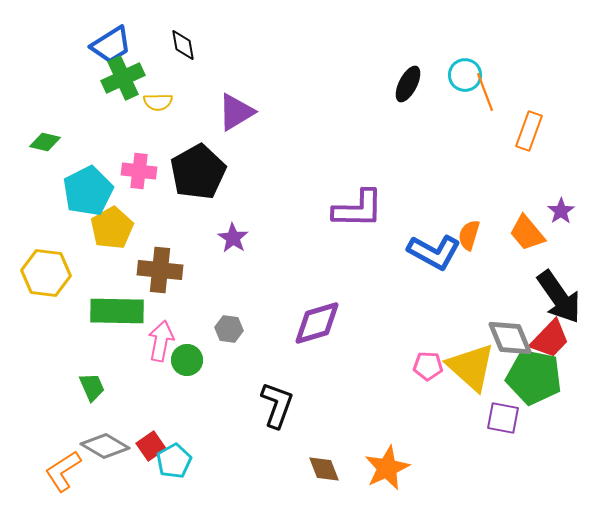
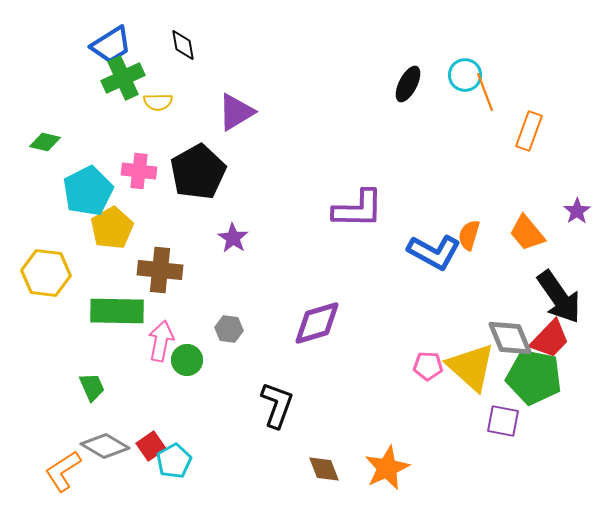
purple star at (561, 211): moved 16 px right
purple square at (503, 418): moved 3 px down
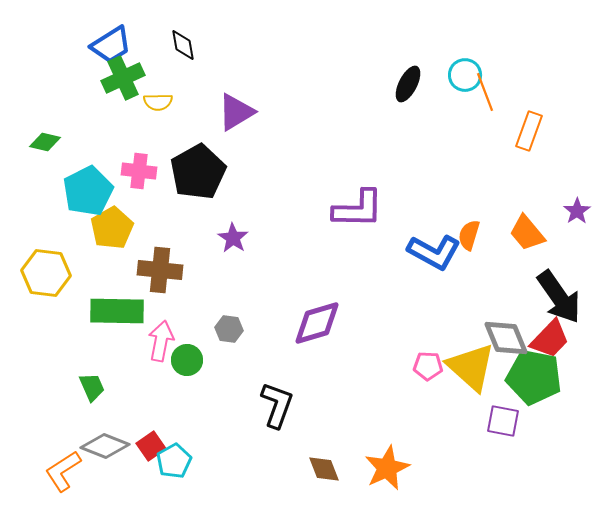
gray diamond at (510, 338): moved 4 px left
gray diamond at (105, 446): rotated 9 degrees counterclockwise
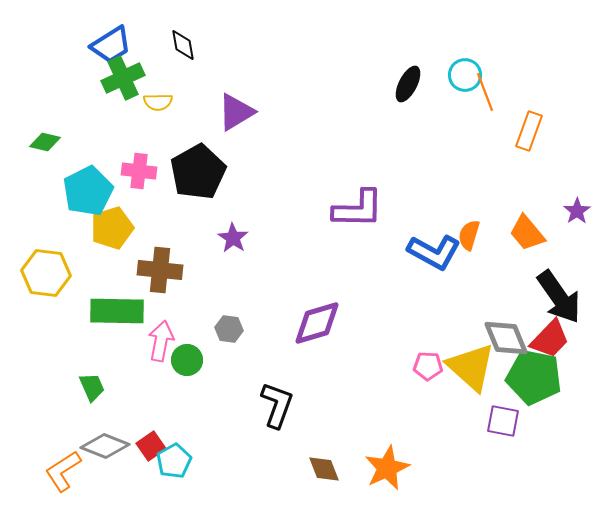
yellow pentagon at (112, 228): rotated 12 degrees clockwise
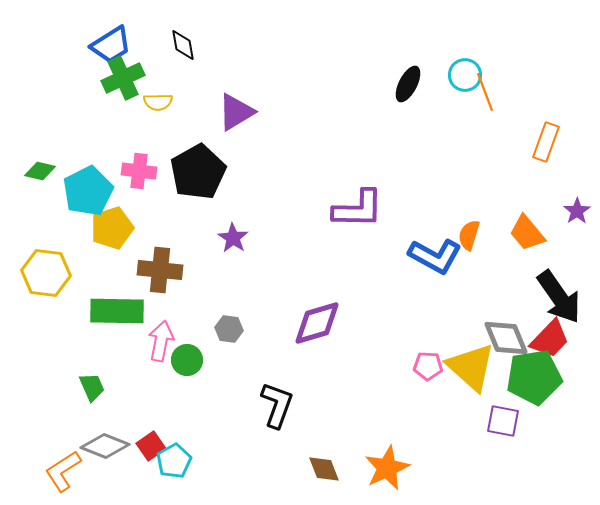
orange rectangle at (529, 131): moved 17 px right, 11 px down
green diamond at (45, 142): moved 5 px left, 29 px down
blue L-shape at (434, 252): moved 1 px right, 4 px down
green pentagon at (534, 377): rotated 20 degrees counterclockwise
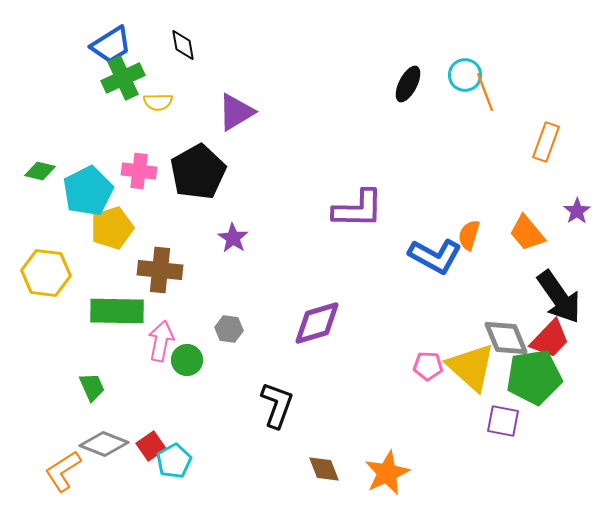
gray diamond at (105, 446): moved 1 px left, 2 px up
orange star at (387, 468): moved 5 px down
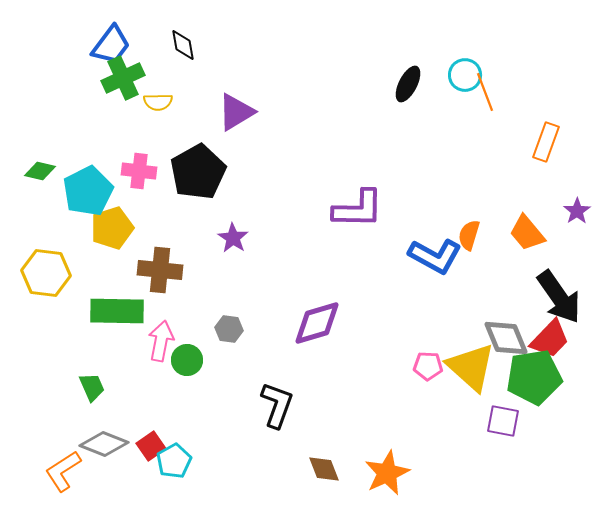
blue trapezoid at (111, 45): rotated 21 degrees counterclockwise
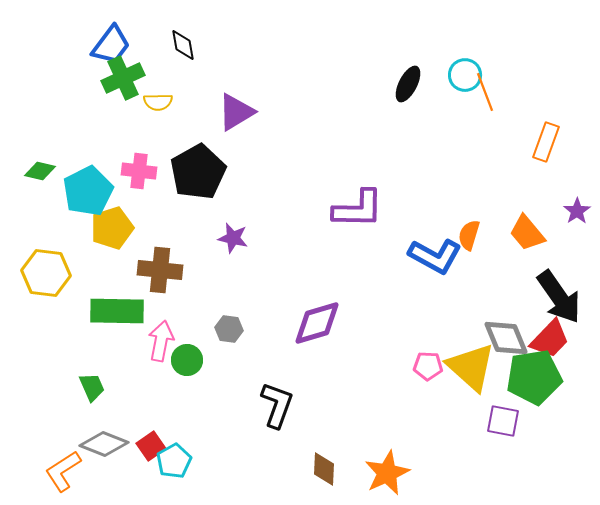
purple star at (233, 238): rotated 20 degrees counterclockwise
brown diamond at (324, 469): rotated 24 degrees clockwise
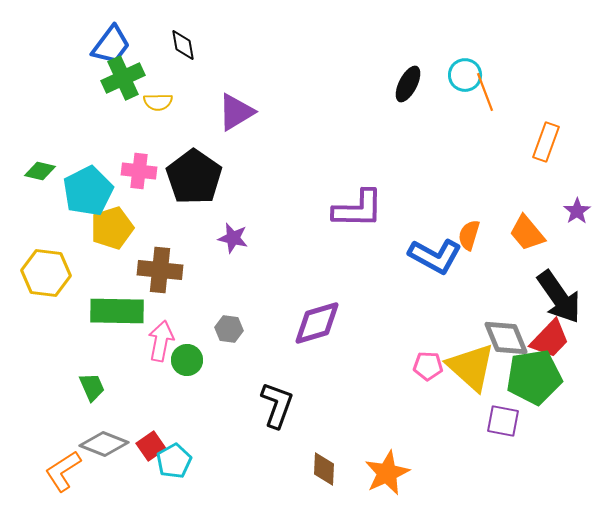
black pentagon at (198, 172): moved 4 px left, 5 px down; rotated 8 degrees counterclockwise
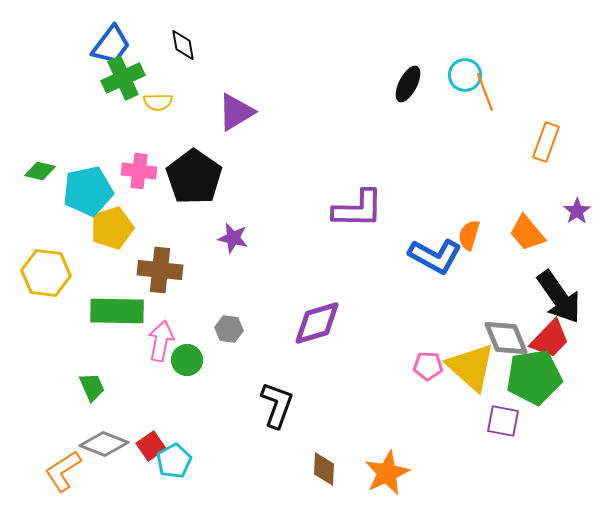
cyan pentagon at (88, 191): rotated 15 degrees clockwise
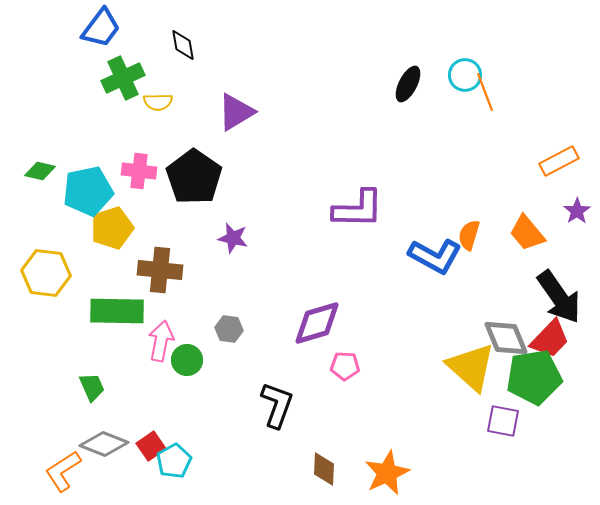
blue trapezoid at (111, 45): moved 10 px left, 17 px up
orange rectangle at (546, 142): moved 13 px right, 19 px down; rotated 42 degrees clockwise
pink pentagon at (428, 366): moved 83 px left
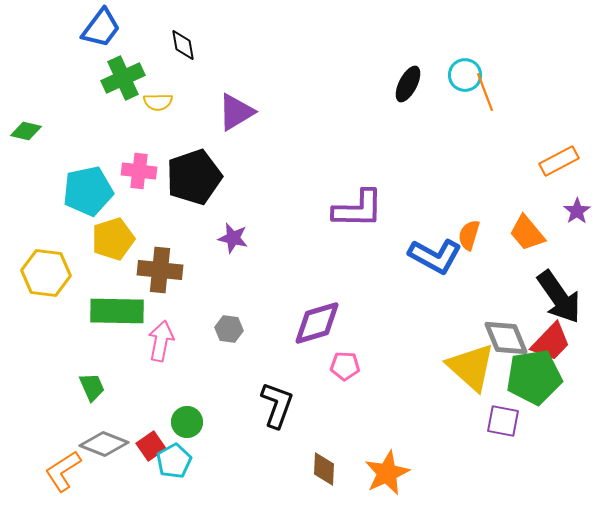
green diamond at (40, 171): moved 14 px left, 40 px up
black pentagon at (194, 177): rotated 18 degrees clockwise
yellow pentagon at (112, 228): moved 1 px right, 11 px down
red trapezoid at (550, 339): moved 1 px right, 3 px down
green circle at (187, 360): moved 62 px down
